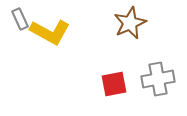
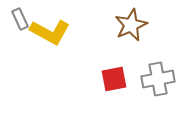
brown star: moved 1 px right, 2 px down
red square: moved 5 px up
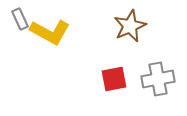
brown star: moved 1 px left, 1 px down
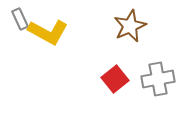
yellow L-shape: moved 2 px left
red square: moved 1 px right; rotated 28 degrees counterclockwise
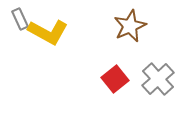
gray cross: rotated 32 degrees counterclockwise
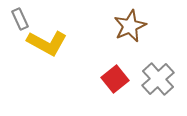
yellow L-shape: moved 1 px left, 11 px down
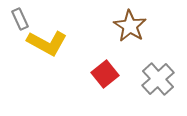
brown star: rotated 16 degrees counterclockwise
red square: moved 10 px left, 5 px up
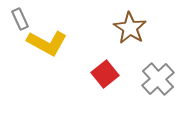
brown star: moved 2 px down
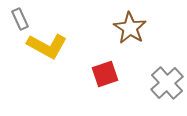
yellow L-shape: moved 3 px down
red square: rotated 20 degrees clockwise
gray cross: moved 9 px right, 4 px down
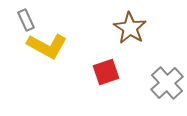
gray rectangle: moved 6 px right, 1 px down
red square: moved 1 px right, 2 px up
